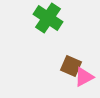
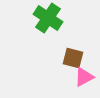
brown square: moved 2 px right, 8 px up; rotated 10 degrees counterclockwise
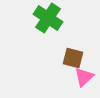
pink triangle: rotated 15 degrees counterclockwise
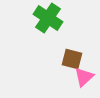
brown square: moved 1 px left, 1 px down
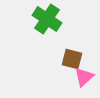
green cross: moved 1 px left, 1 px down
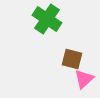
pink triangle: moved 2 px down
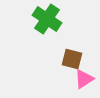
pink triangle: rotated 10 degrees clockwise
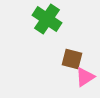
pink triangle: moved 1 px right, 2 px up
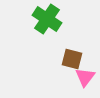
pink triangle: rotated 20 degrees counterclockwise
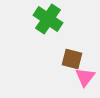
green cross: moved 1 px right
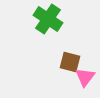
brown square: moved 2 px left, 3 px down
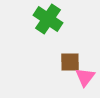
brown square: rotated 15 degrees counterclockwise
